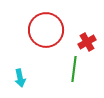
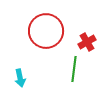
red circle: moved 1 px down
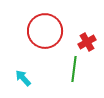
red circle: moved 1 px left
cyan arrow: moved 3 px right; rotated 150 degrees clockwise
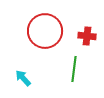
red cross: moved 6 px up; rotated 36 degrees clockwise
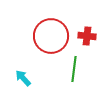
red circle: moved 6 px right, 5 px down
